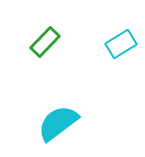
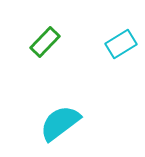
cyan semicircle: moved 2 px right
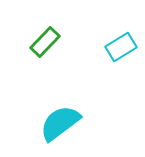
cyan rectangle: moved 3 px down
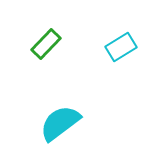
green rectangle: moved 1 px right, 2 px down
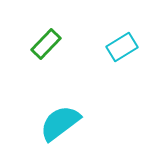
cyan rectangle: moved 1 px right
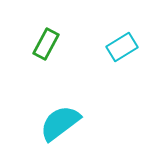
green rectangle: rotated 16 degrees counterclockwise
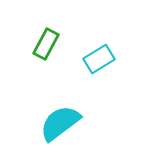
cyan rectangle: moved 23 px left, 12 px down
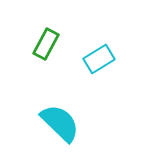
cyan semicircle: rotated 81 degrees clockwise
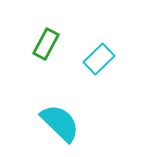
cyan rectangle: rotated 12 degrees counterclockwise
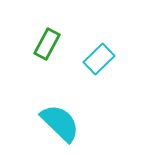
green rectangle: moved 1 px right
